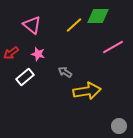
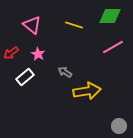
green diamond: moved 12 px right
yellow line: rotated 60 degrees clockwise
pink star: rotated 16 degrees clockwise
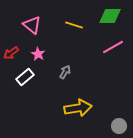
gray arrow: rotated 88 degrees clockwise
yellow arrow: moved 9 px left, 17 px down
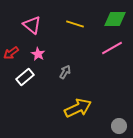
green diamond: moved 5 px right, 3 px down
yellow line: moved 1 px right, 1 px up
pink line: moved 1 px left, 1 px down
yellow arrow: rotated 16 degrees counterclockwise
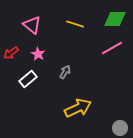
white rectangle: moved 3 px right, 2 px down
gray circle: moved 1 px right, 2 px down
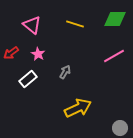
pink line: moved 2 px right, 8 px down
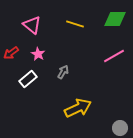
gray arrow: moved 2 px left
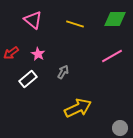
pink triangle: moved 1 px right, 5 px up
pink line: moved 2 px left
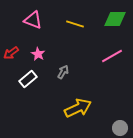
pink triangle: rotated 18 degrees counterclockwise
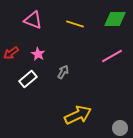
yellow arrow: moved 7 px down
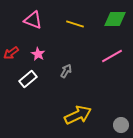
gray arrow: moved 3 px right, 1 px up
gray circle: moved 1 px right, 3 px up
